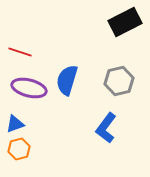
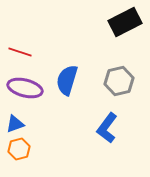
purple ellipse: moved 4 px left
blue L-shape: moved 1 px right
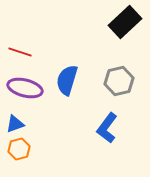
black rectangle: rotated 16 degrees counterclockwise
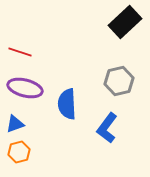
blue semicircle: moved 24 px down; rotated 20 degrees counterclockwise
orange hexagon: moved 3 px down
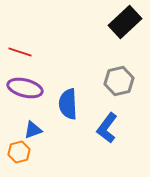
blue semicircle: moved 1 px right
blue triangle: moved 18 px right, 6 px down
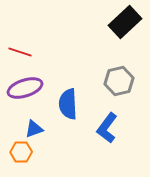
purple ellipse: rotated 32 degrees counterclockwise
blue triangle: moved 1 px right, 1 px up
orange hexagon: moved 2 px right; rotated 15 degrees clockwise
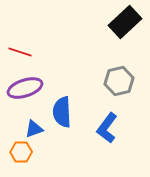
blue semicircle: moved 6 px left, 8 px down
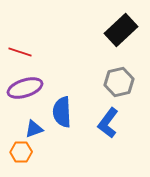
black rectangle: moved 4 px left, 8 px down
gray hexagon: moved 1 px down
blue L-shape: moved 1 px right, 5 px up
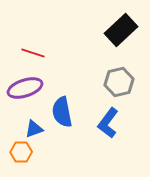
red line: moved 13 px right, 1 px down
blue semicircle: rotated 8 degrees counterclockwise
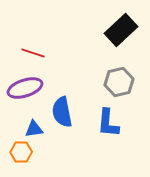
blue L-shape: rotated 32 degrees counterclockwise
blue triangle: rotated 12 degrees clockwise
